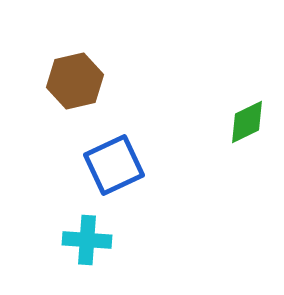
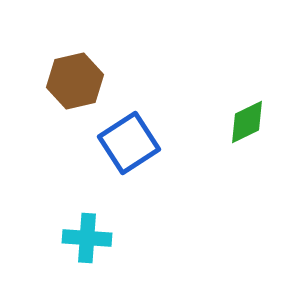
blue square: moved 15 px right, 22 px up; rotated 8 degrees counterclockwise
cyan cross: moved 2 px up
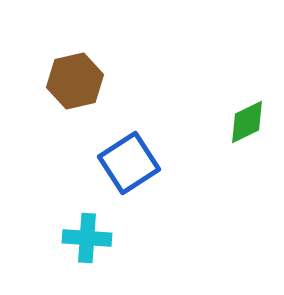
blue square: moved 20 px down
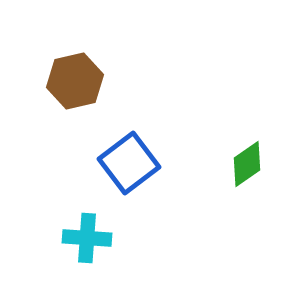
green diamond: moved 42 px down; rotated 9 degrees counterclockwise
blue square: rotated 4 degrees counterclockwise
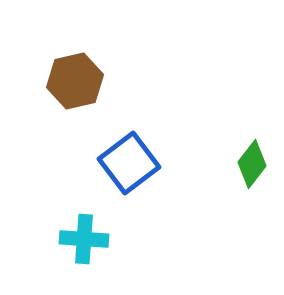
green diamond: moved 5 px right; rotated 18 degrees counterclockwise
cyan cross: moved 3 px left, 1 px down
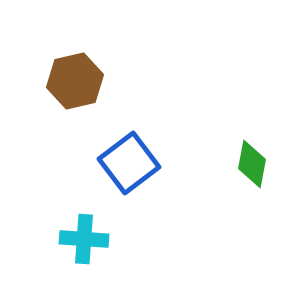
green diamond: rotated 27 degrees counterclockwise
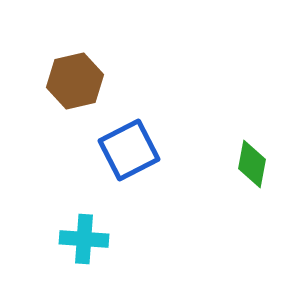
blue square: moved 13 px up; rotated 10 degrees clockwise
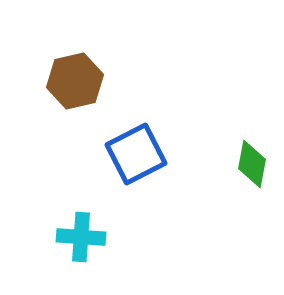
blue square: moved 7 px right, 4 px down
cyan cross: moved 3 px left, 2 px up
